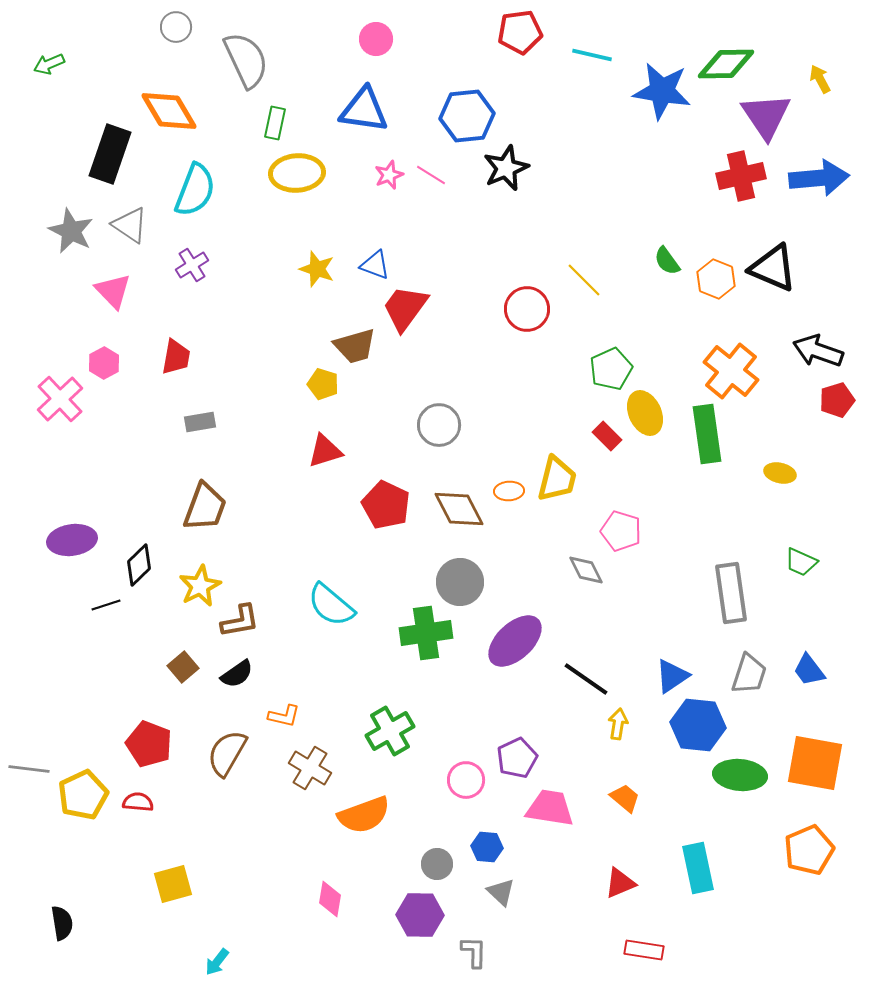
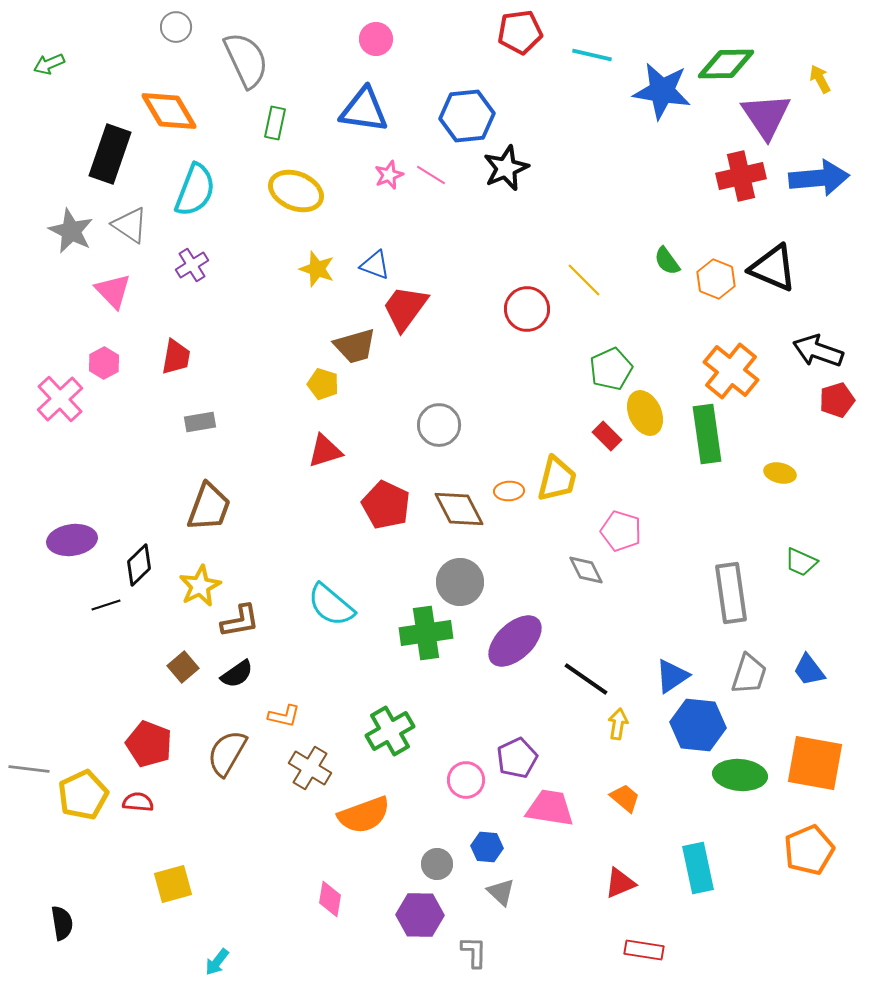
yellow ellipse at (297, 173): moved 1 px left, 18 px down; rotated 26 degrees clockwise
brown trapezoid at (205, 507): moved 4 px right
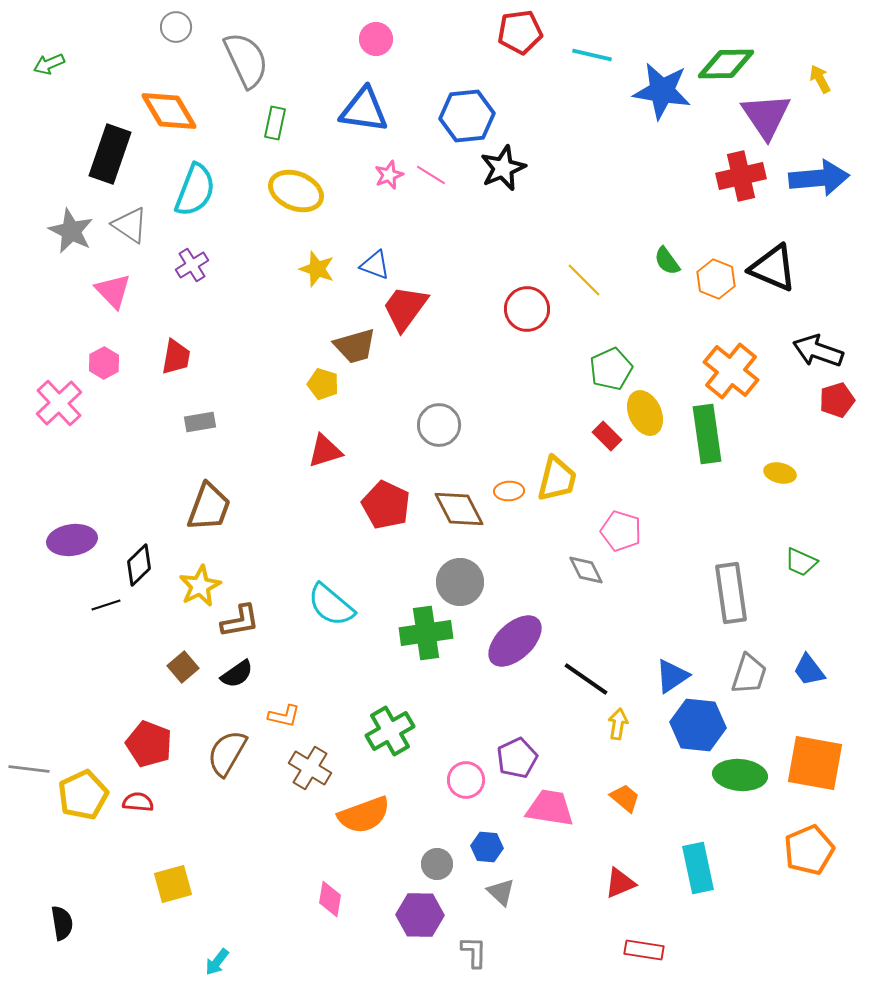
black star at (506, 168): moved 3 px left
pink cross at (60, 399): moved 1 px left, 4 px down
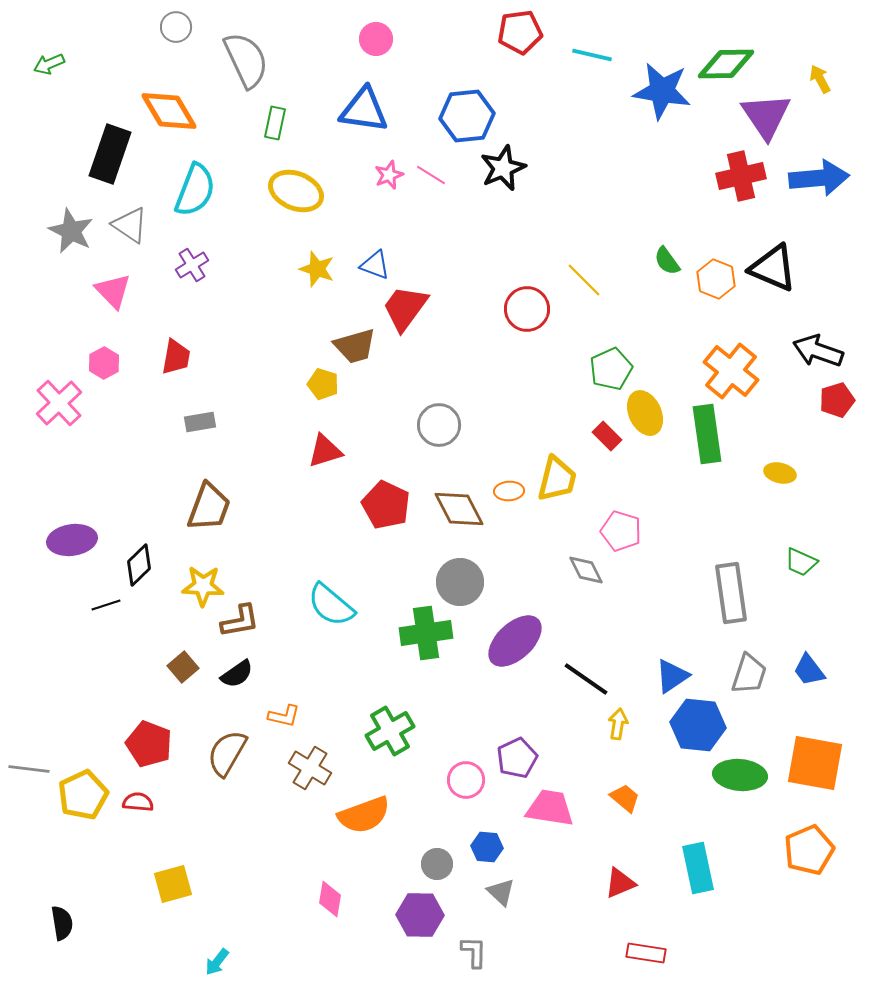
yellow star at (200, 586): moved 3 px right; rotated 30 degrees clockwise
red rectangle at (644, 950): moved 2 px right, 3 px down
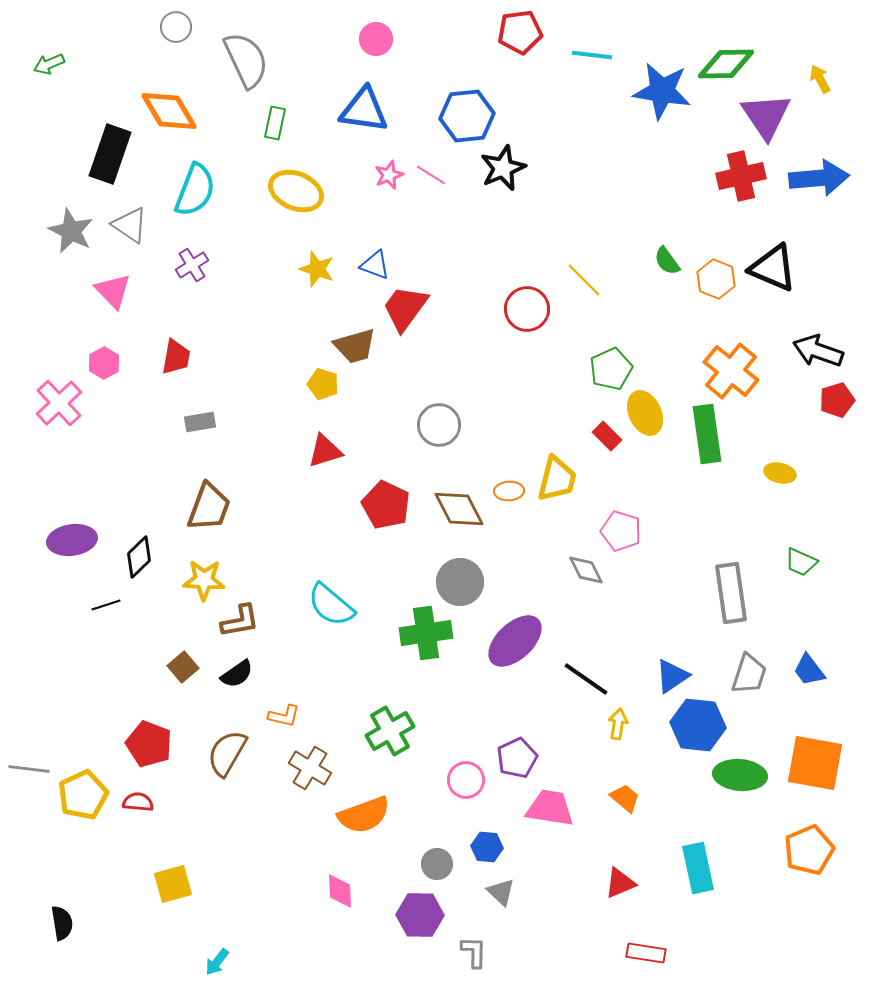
cyan line at (592, 55): rotated 6 degrees counterclockwise
black diamond at (139, 565): moved 8 px up
yellow star at (203, 586): moved 1 px right, 6 px up
pink diamond at (330, 899): moved 10 px right, 8 px up; rotated 12 degrees counterclockwise
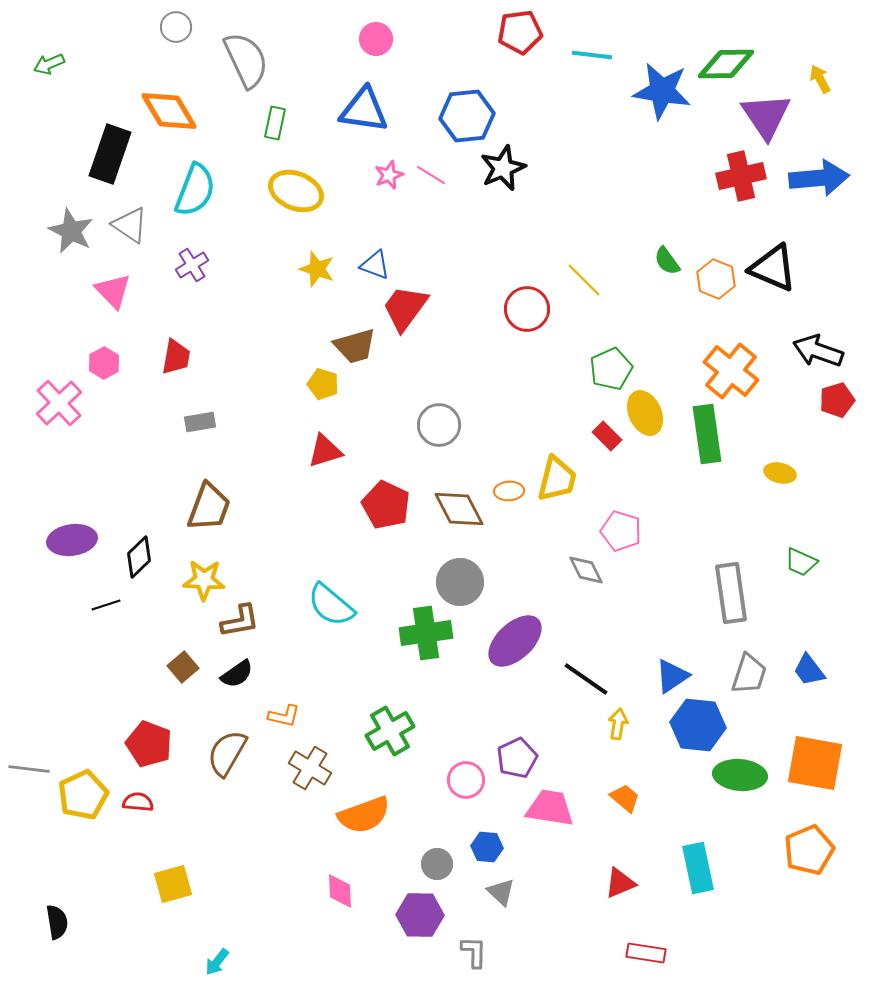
black semicircle at (62, 923): moved 5 px left, 1 px up
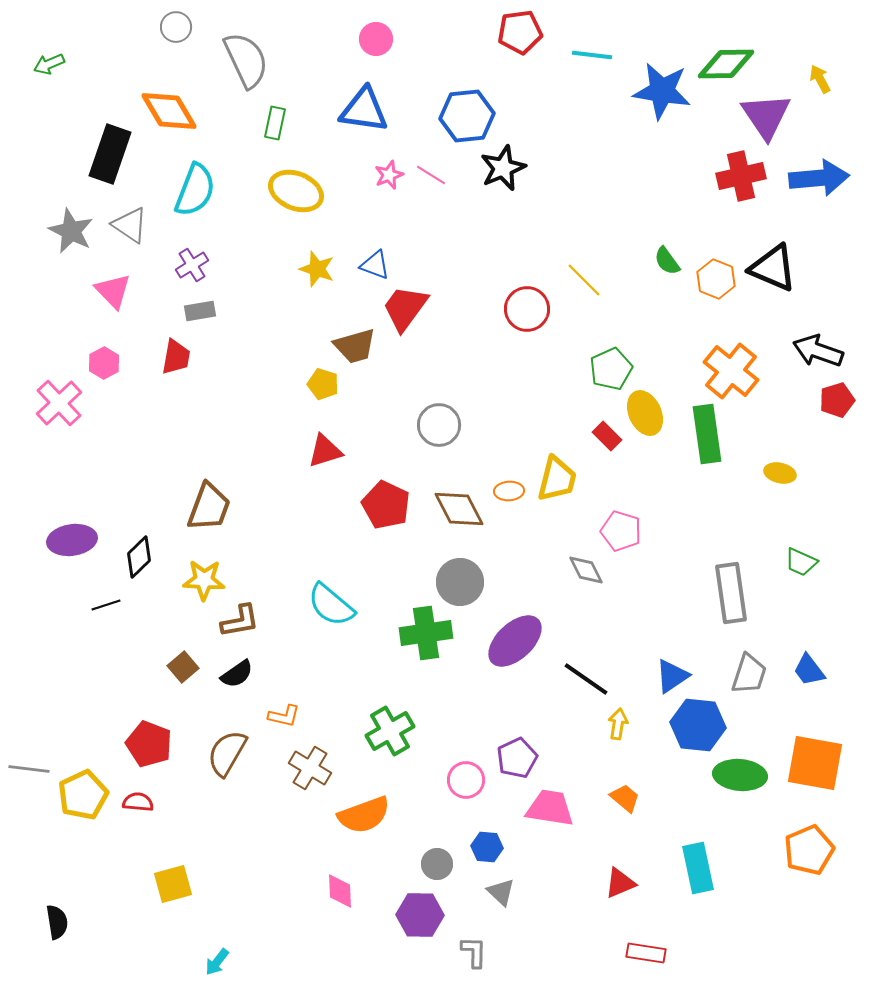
gray rectangle at (200, 422): moved 111 px up
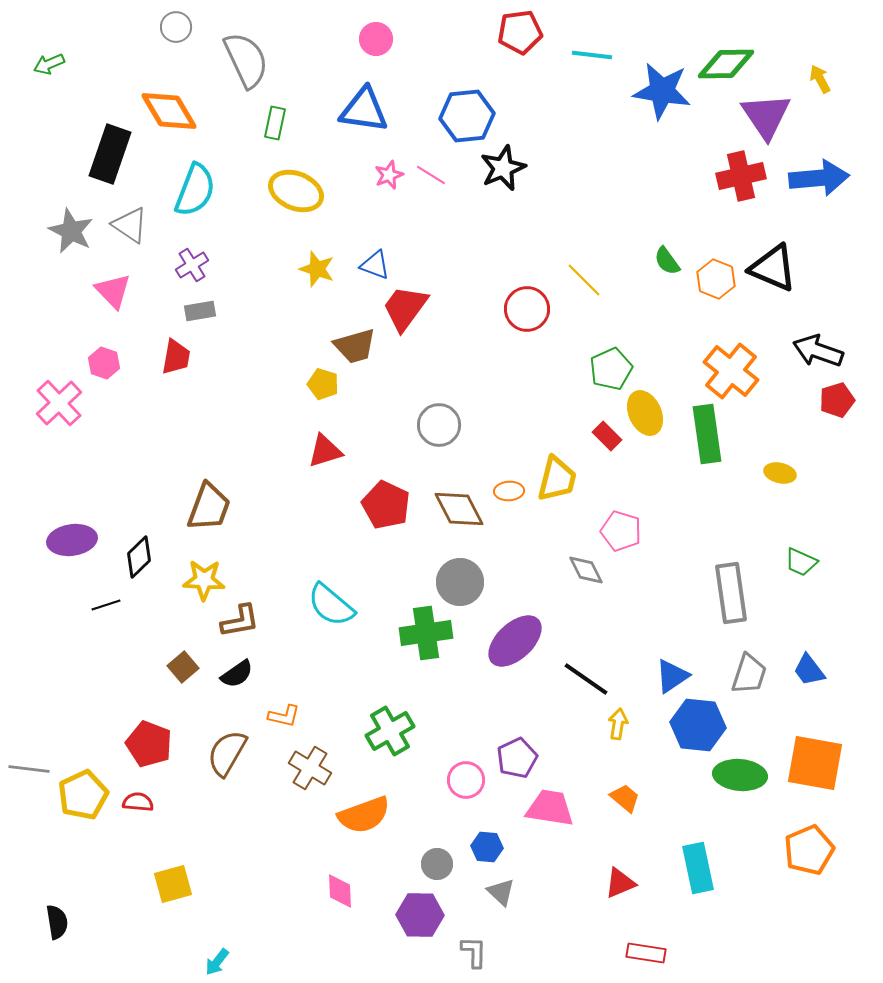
pink hexagon at (104, 363): rotated 12 degrees counterclockwise
